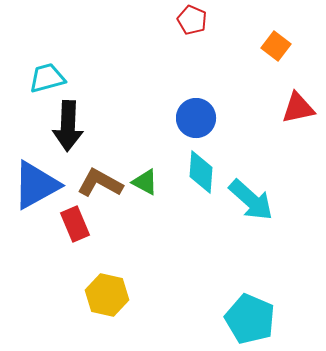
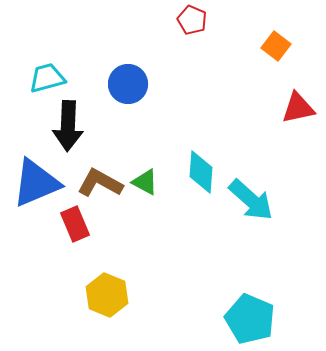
blue circle: moved 68 px left, 34 px up
blue triangle: moved 2 px up; rotated 6 degrees clockwise
yellow hexagon: rotated 9 degrees clockwise
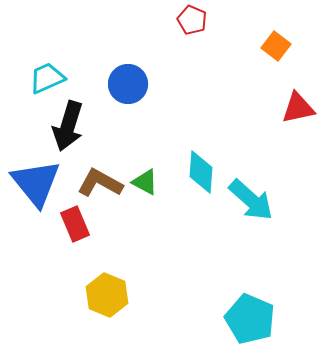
cyan trapezoid: rotated 9 degrees counterclockwise
black arrow: rotated 15 degrees clockwise
blue triangle: rotated 46 degrees counterclockwise
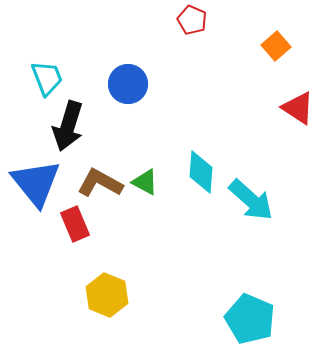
orange square: rotated 12 degrees clockwise
cyan trapezoid: rotated 93 degrees clockwise
red triangle: rotated 45 degrees clockwise
